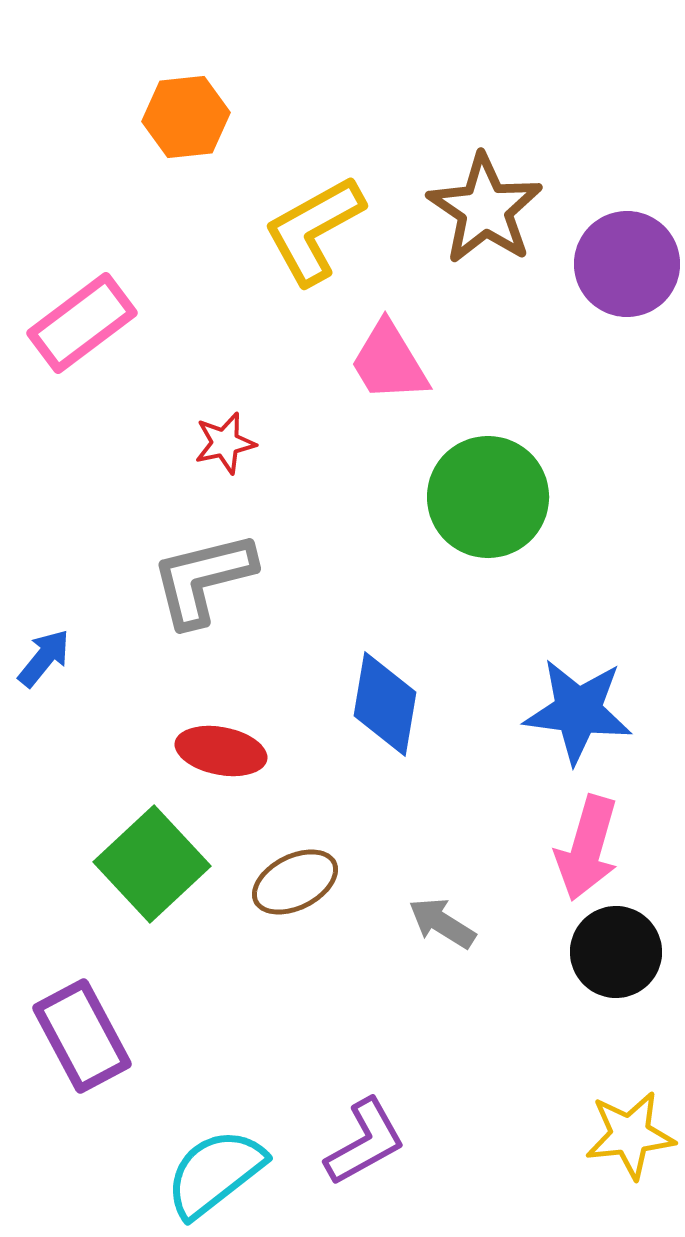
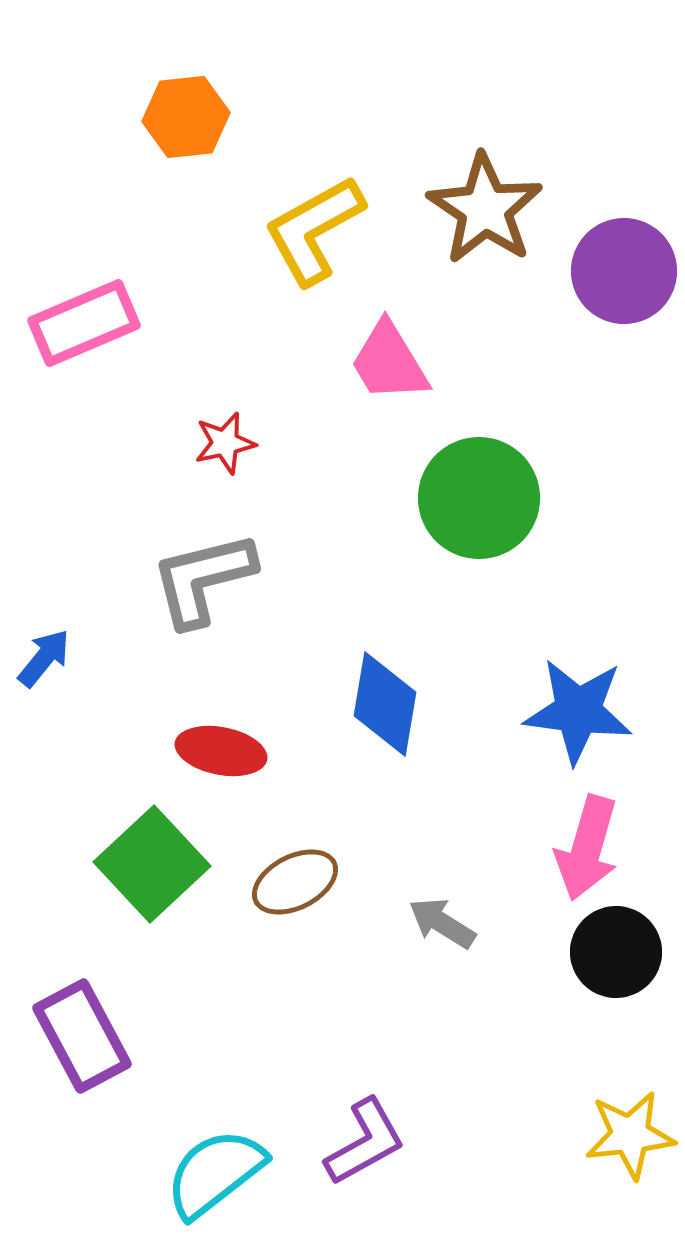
purple circle: moved 3 px left, 7 px down
pink rectangle: moved 2 px right; rotated 14 degrees clockwise
green circle: moved 9 px left, 1 px down
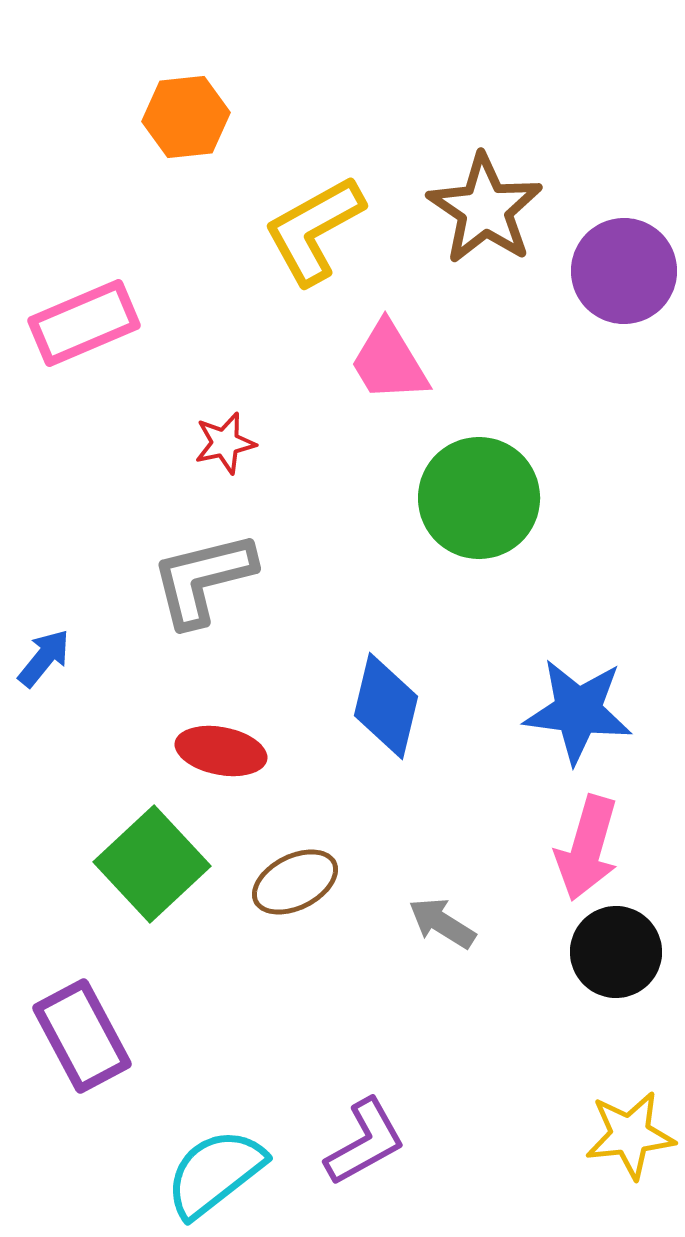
blue diamond: moved 1 px right, 2 px down; rotated 4 degrees clockwise
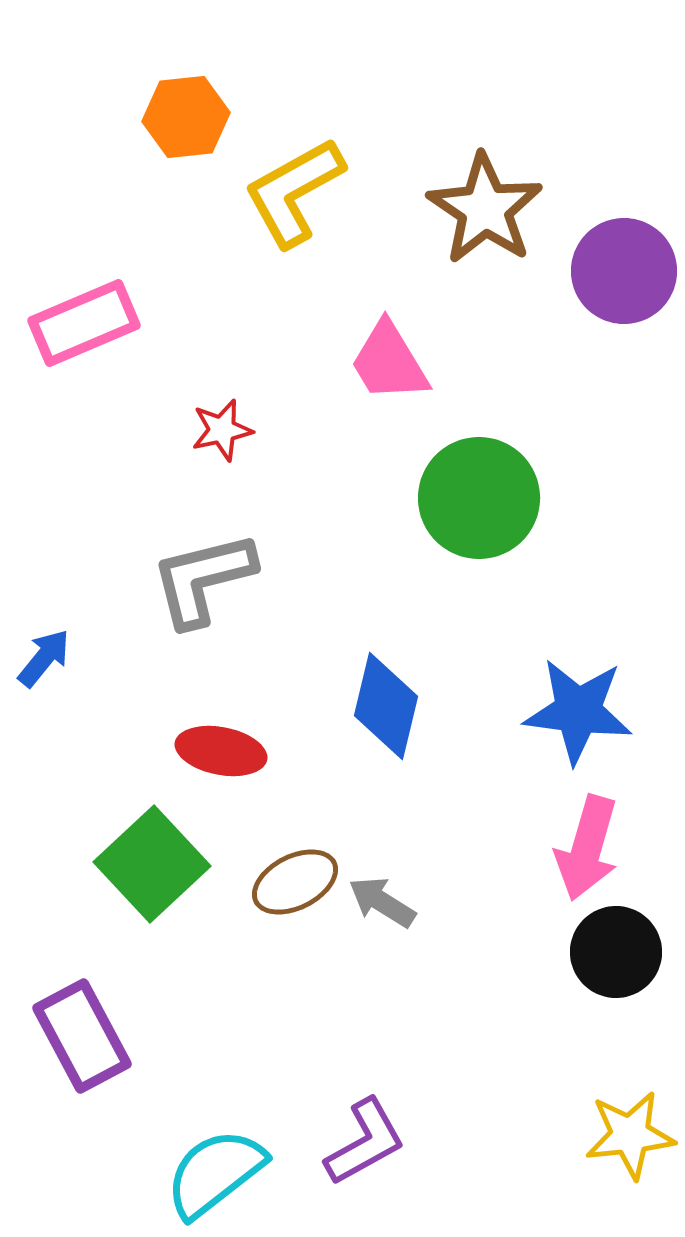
yellow L-shape: moved 20 px left, 38 px up
red star: moved 3 px left, 13 px up
gray arrow: moved 60 px left, 21 px up
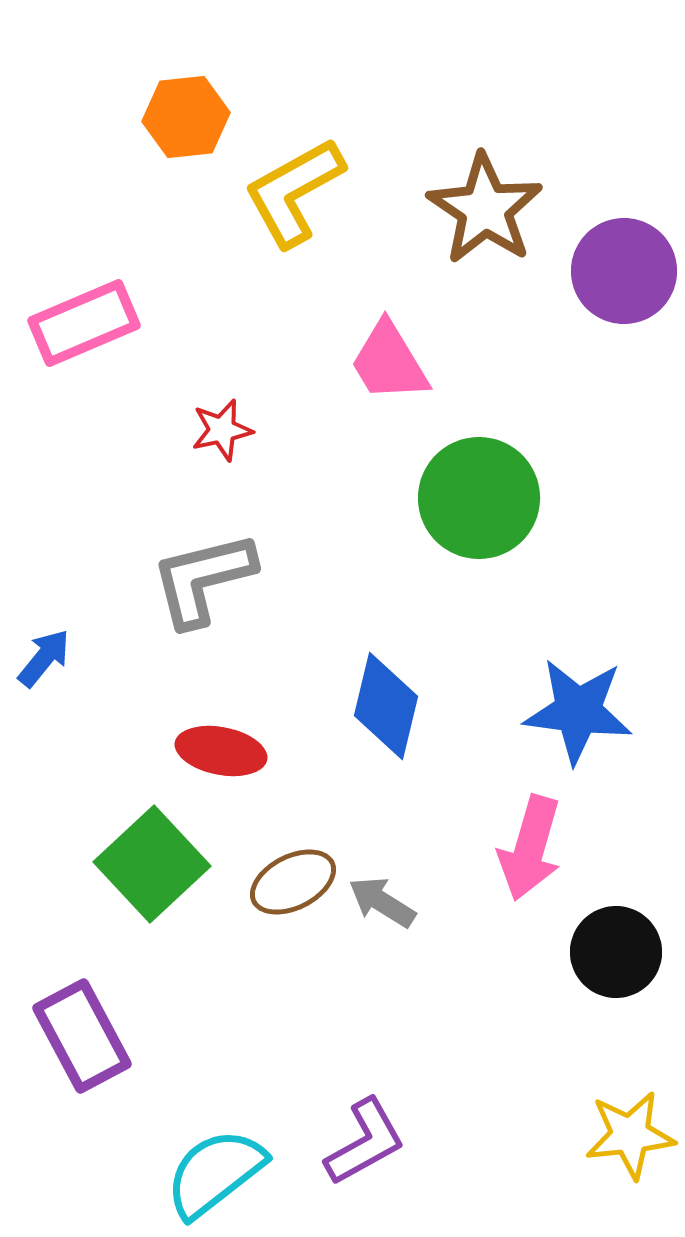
pink arrow: moved 57 px left
brown ellipse: moved 2 px left
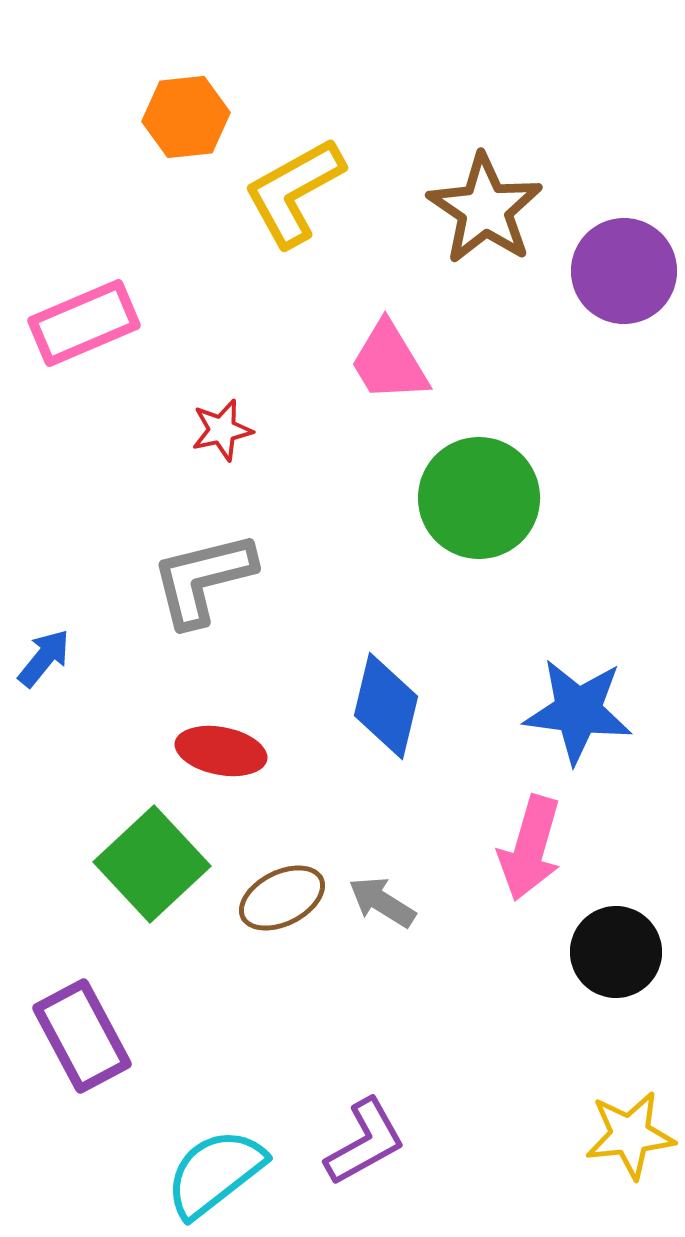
brown ellipse: moved 11 px left, 16 px down
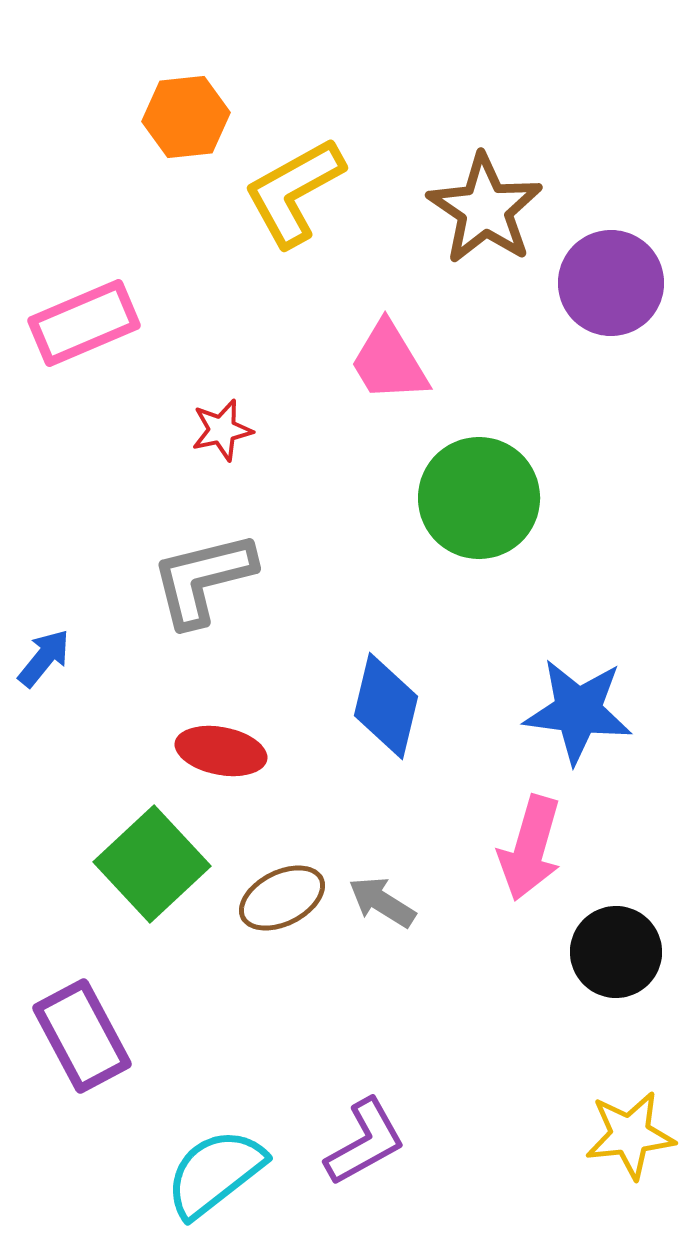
purple circle: moved 13 px left, 12 px down
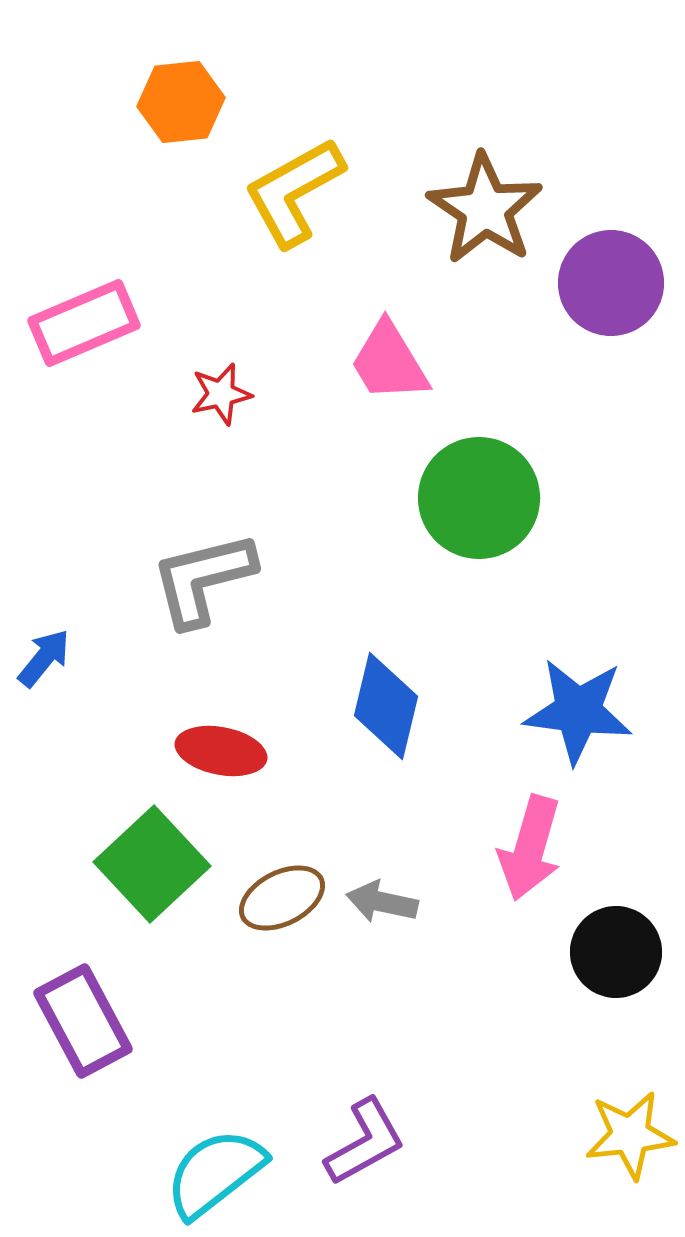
orange hexagon: moved 5 px left, 15 px up
red star: moved 1 px left, 36 px up
gray arrow: rotated 20 degrees counterclockwise
purple rectangle: moved 1 px right, 15 px up
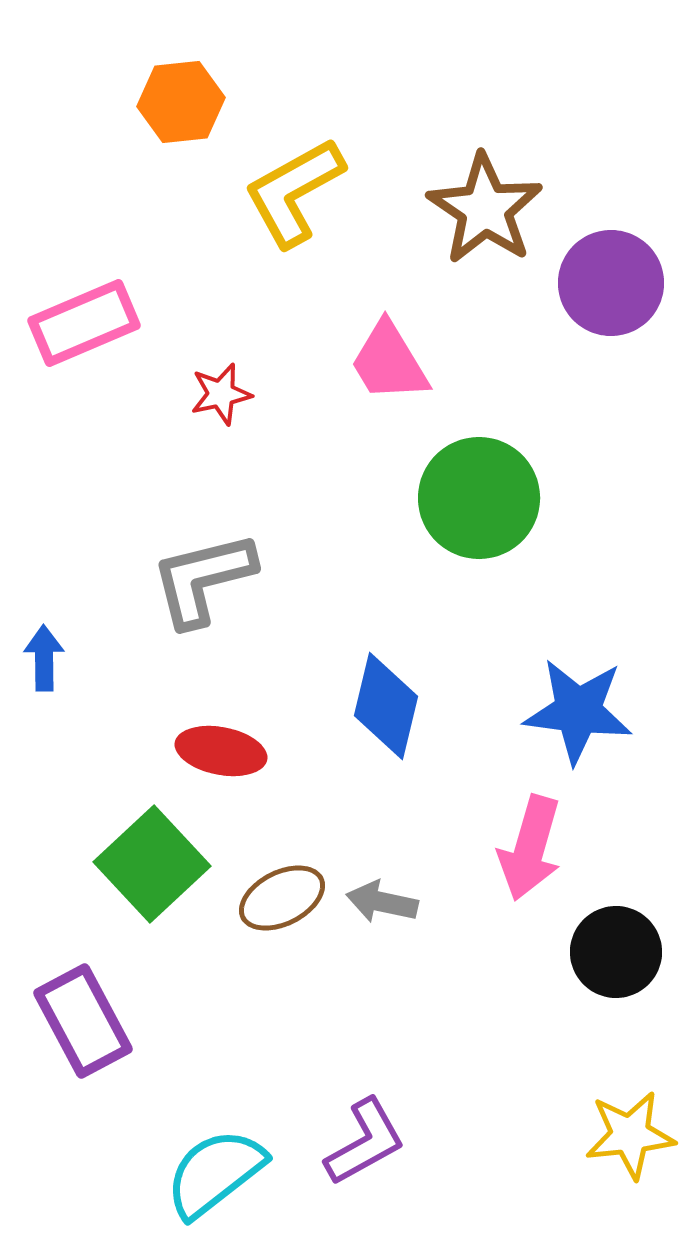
blue arrow: rotated 40 degrees counterclockwise
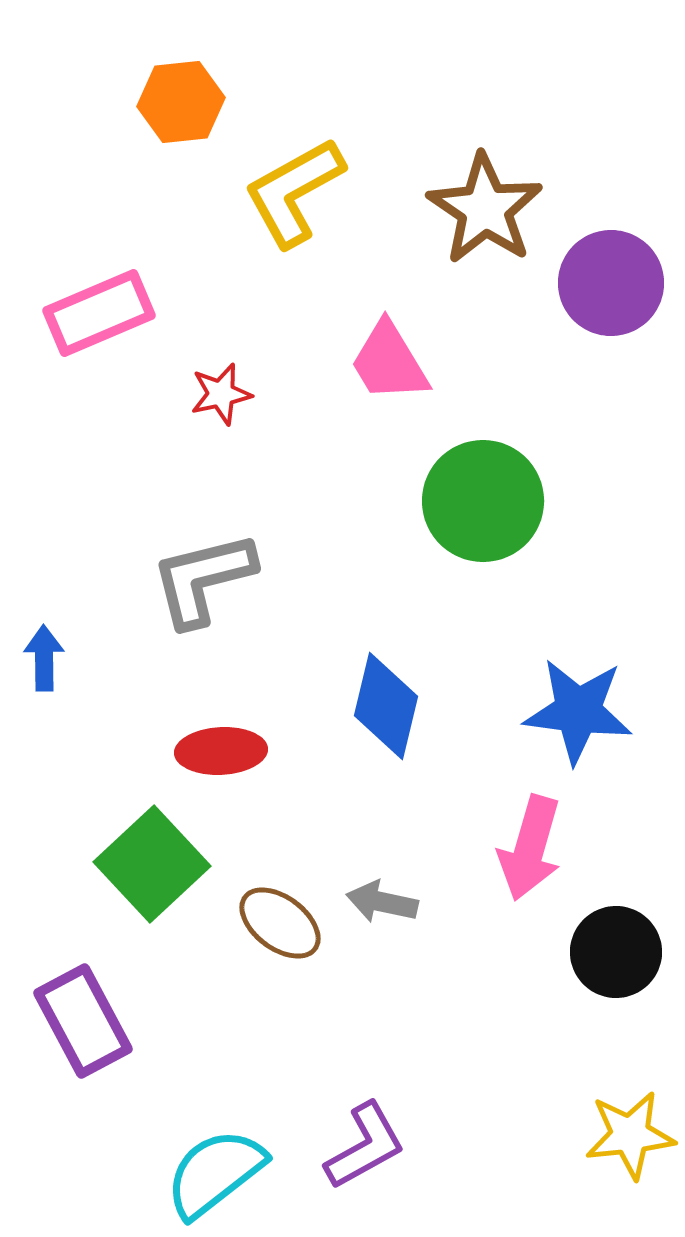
pink rectangle: moved 15 px right, 10 px up
green circle: moved 4 px right, 3 px down
red ellipse: rotated 14 degrees counterclockwise
brown ellipse: moved 2 px left, 25 px down; rotated 64 degrees clockwise
purple L-shape: moved 4 px down
